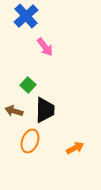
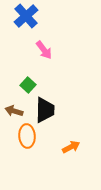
pink arrow: moved 1 px left, 3 px down
orange ellipse: moved 3 px left, 5 px up; rotated 25 degrees counterclockwise
orange arrow: moved 4 px left, 1 px up
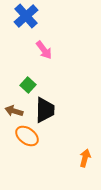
orange ellipse: rotated 50 degrees counterclockwise
orange arrow: moved 14 px right, 11 px down; rotated 48 degrees counterclockwise
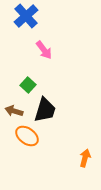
black trapezoid: rotated 16 degrees clockwise
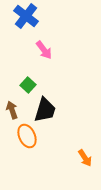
blue cross: rotated 10 degrees counterclockwise
brown arrow: moved 2 px left, 1 px up; rotated 54 degrees clockwise
orange ellipse: rotated 30 degrees clockwise
orange arrow: rotated 132 degrees clockwise
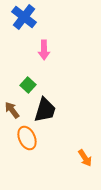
blue cross: moved 2 px left, 1 px down
pink arrow: rotated 36 degrees clockwise
brown arrow: rotated 18 degrees counterclockwise
orange ellipse: moved 2 px down
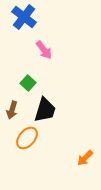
pink arrow: rotated 36 degrees counterclockwise
green square: moved 2 px up
brown arrow: rotated 126 degrees counterclockwise
orange ellipse: rotated 65 degrees clockwise
orange arrow: rotated 78 degrees clockwise
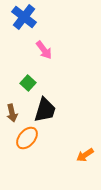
brown arrow: moved 3 px down; rotated 30 degrees counterclockwise
orange arrow: moved 3 px up; rotated 12 degrees clockwise
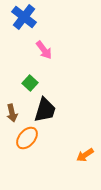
green square: moved 2 px right
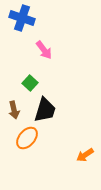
blue cross: moved 2 px left, 1 px down; rotated 20 degrees counterclockwise
brown arrow: moved 2 px right, 3 px up
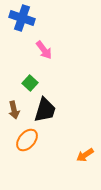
orange ellipse: moved 2 px down
